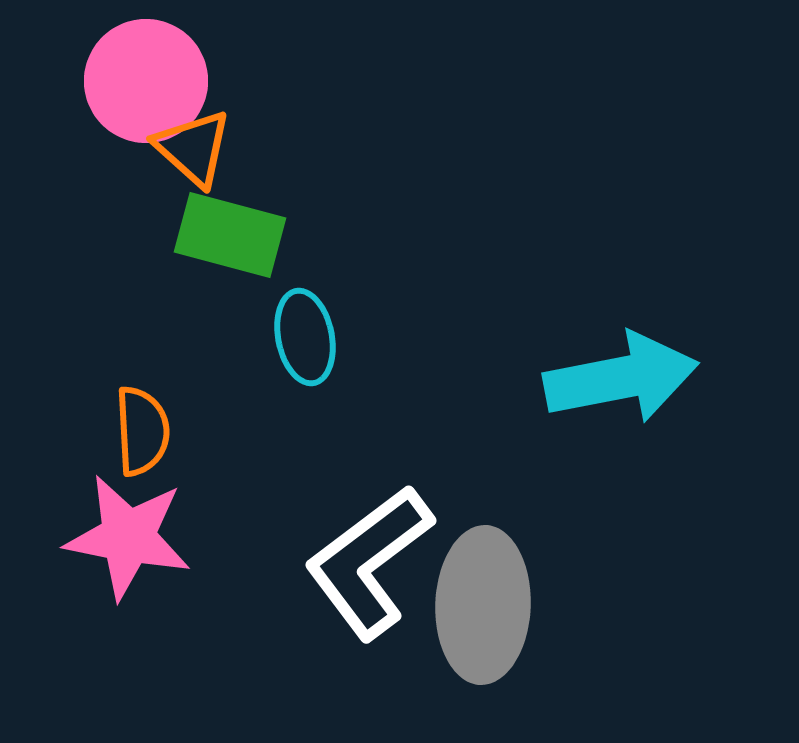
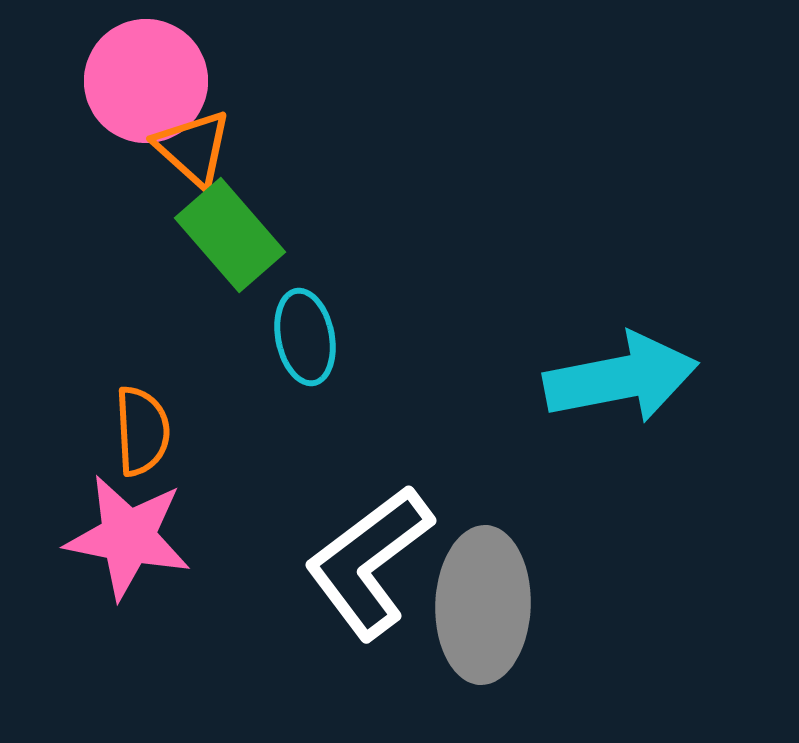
green rectangle: rotated 34 degrees clockwise
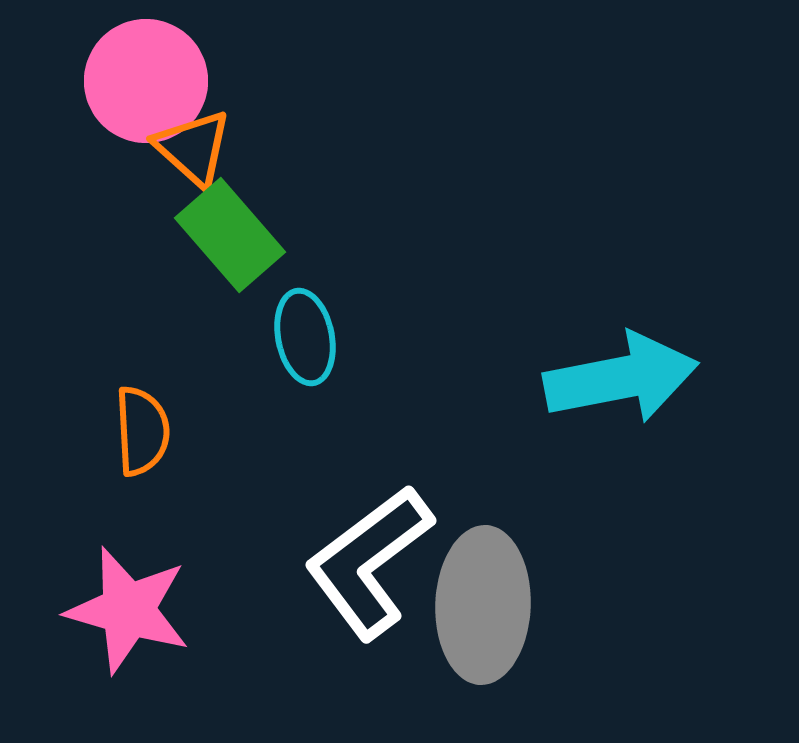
pink star: moved 73 px down; rotated 5 degrees clockwise
